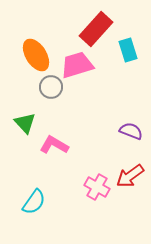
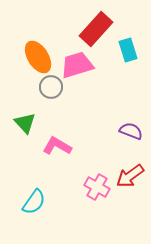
orange ellipse: moved 2 px right, 2 px down
pink L-shape: moved 3 px right, 1 px down
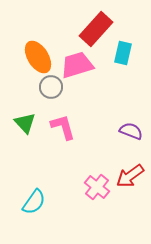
cyan rectangle: moved 5 px left, 3 px down; rotated 30 degrees clockwise
pink L-shape: moved 6 px right, 19 px up; rotated 44 degrees clockwise
pink cross: rotated 10 degrees clockwise
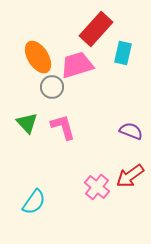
gray circle: moved 1 px right
green triangle: moved 2 px right
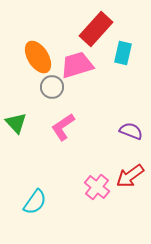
green triangle: moved 11 px left
pink L-shape: rotated 108 degrees counterclockwise
cyan semicircle: moved 1 px right
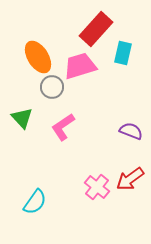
pink trapezoid: moved 3 px right, 1 px down
green triangle: moved 6 px right, 5 px up
red arrow: moved 3 px down
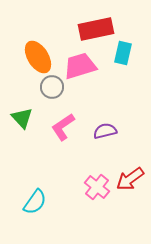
red rectangle: rotated 36 degrees clockwise
purple semicircle: moved 26 px left; rotated 35 degrees counterclockwise
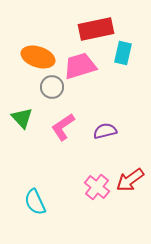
orange ellipse: rotated 40 degrees counterclockwise
red arrow: moved 1 px down
cyan semicircle: rotated 120 degrees clockwise
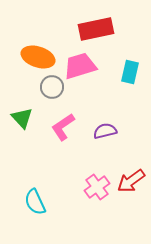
cyan rectangle: moved 7 px right, 19 px down
red arrow: moved 1 px right, 1 px down
pink cross: rotated 15 degrees clockwise
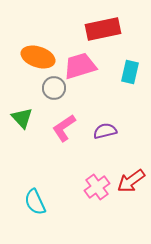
red rectangle: moved 7 px right
gray circle: moved 2 px right, 1 px down
pink L-shape: moved 1 px right, 1 px down
